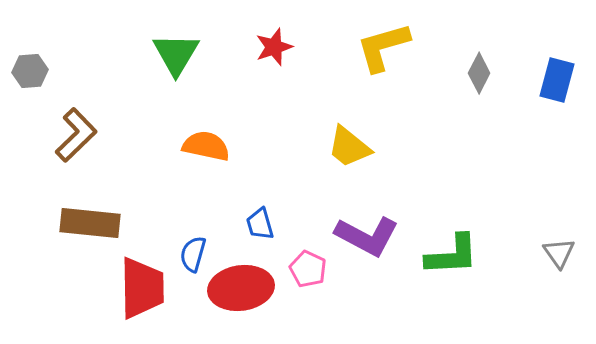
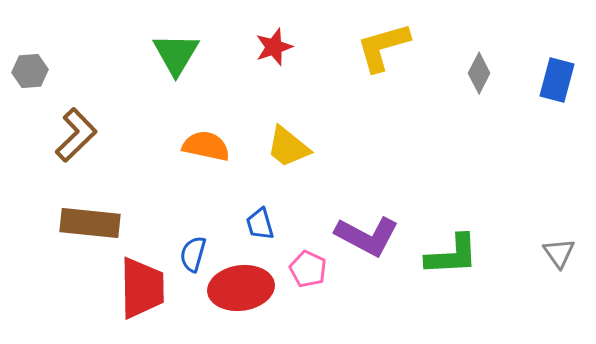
yellow trapezoid: moved 61 px left
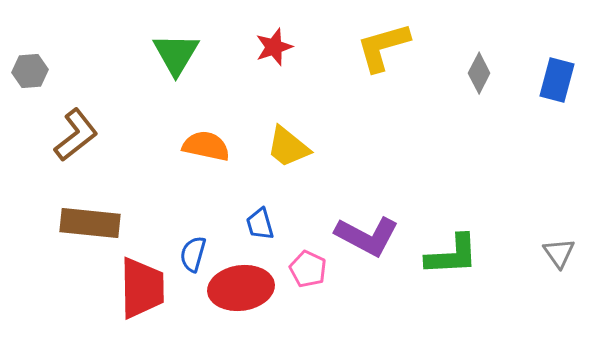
brown L-shape: rotated 6 degrees clockwise
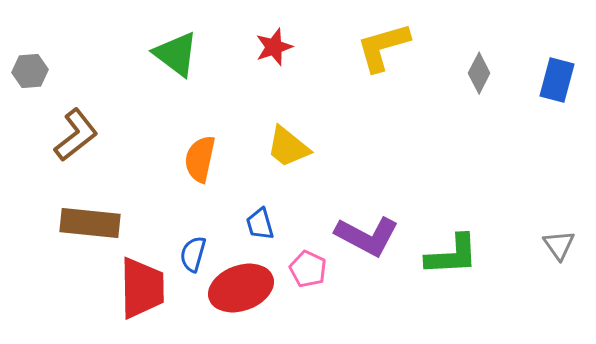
green triangle: rotated 24 degrees counterclockwise
orange semicircle: moved 6 px left, 13 px down; rotated 90 degrees counterclockwise
gray triangle: moved 8 px up
red ellipse: rotated 12 degrees counterclockwise
